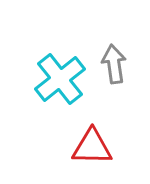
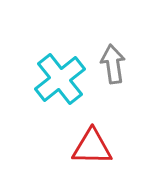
gray arrow: moved 1 px left
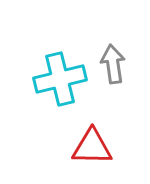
cyan cross: rotated 24 degrees clockwise
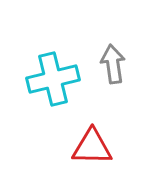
cyan cross: moved 7 px left
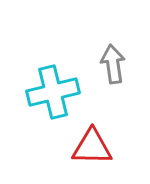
cyan cross: moved 13 px down
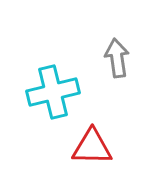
gray arrow: moved 4 px right, 6 px up
